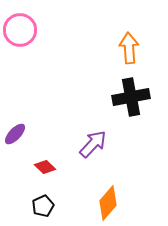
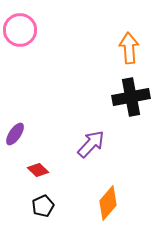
purple ellipse: rotated 10 degrees counterclockwise
purple arrow: moved 2 px left
red diamond: moved 7 px left, 3 px down
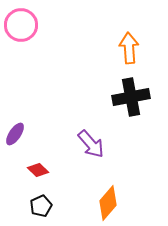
pink circle: moved 1 px right, 5 px up
purple arrow: rotated 96 degrees clockwise
black pentagon: moved 2 px left
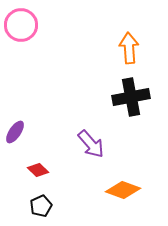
purple ellipse: moved 2 px up
orange diamond: moved 15 px right, 13 px up; rotated 68 degrees clockwise
